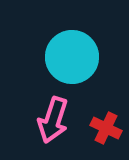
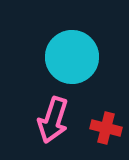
red cross: rotated 12 degrees counterclockwise
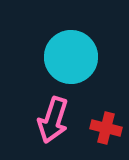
cyan circle: moved 1 px left
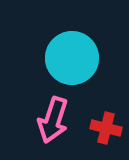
cyan circle: moved 1 px right, 1 px down
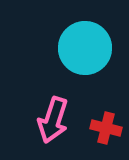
cyan circle: moved 13 px right, 10 px up
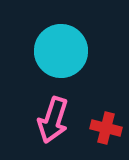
cyan circle: moved 24 px left, 3 px down
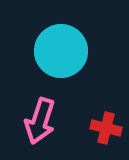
pink arrow: moved 13 px left, 1 px down
